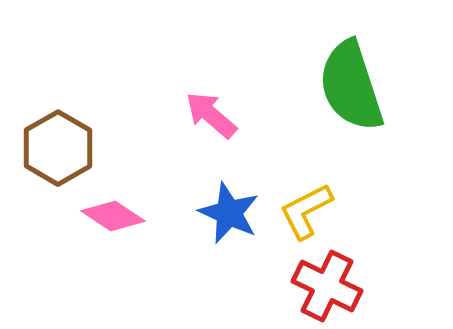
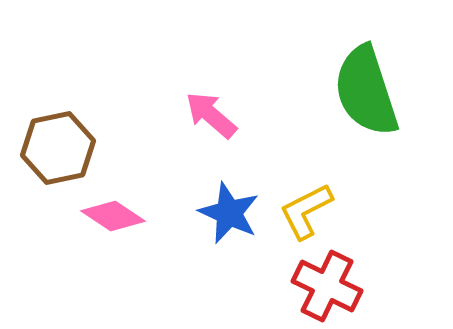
green semicircle: moved 15 px right, 5 px down
brown hexagon: rotated 18 degrees clockwise
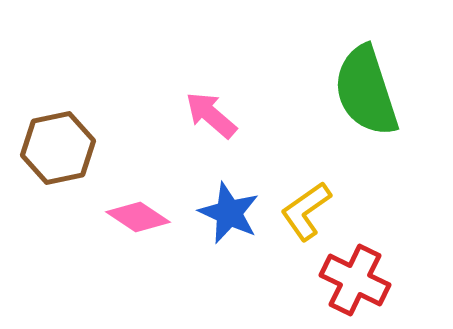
yellow L-shape: rotated 8 degrees counterclockwise
pink diamond: moved 25 px right, 1 px down
red cross: moved 28 px right, 6 px up
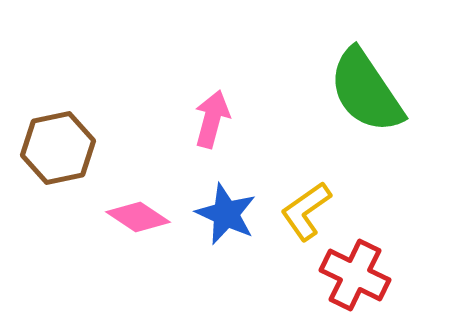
green semicircle: rotated 16 degrees counterclockwise
pink arrow: moved 1 px right, 4 px down; rotated 64 degrees clockwise
blue star: moved 3 px left, 1 px down
red cross: moved 5 px up
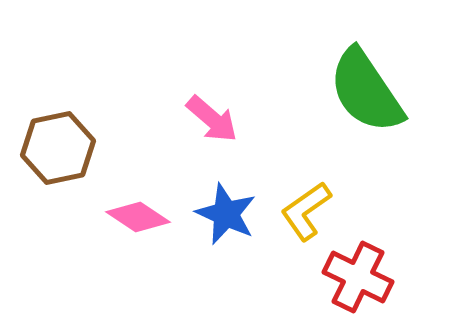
pink arrow: rotated 116 degrees clockwise
red cross: moved 3 px right, 2 px down
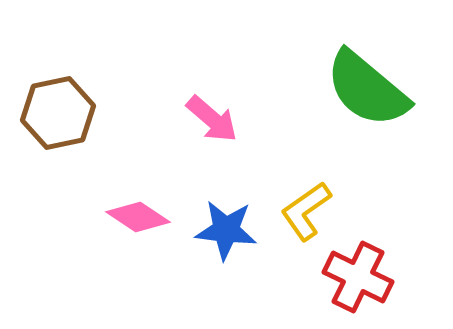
green semicircle: moved 1 px right, 2 px up; rotated 16 degrees counterclockwise
brown hexagon: moved 35 px up
blue star: moved 16 px down; rotated 18 degrees counterclockwise
